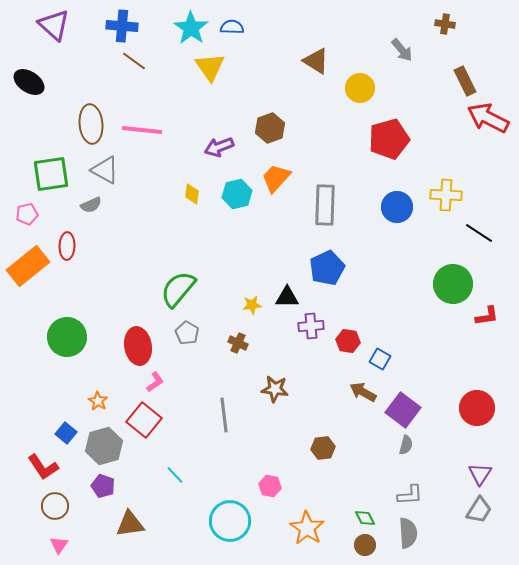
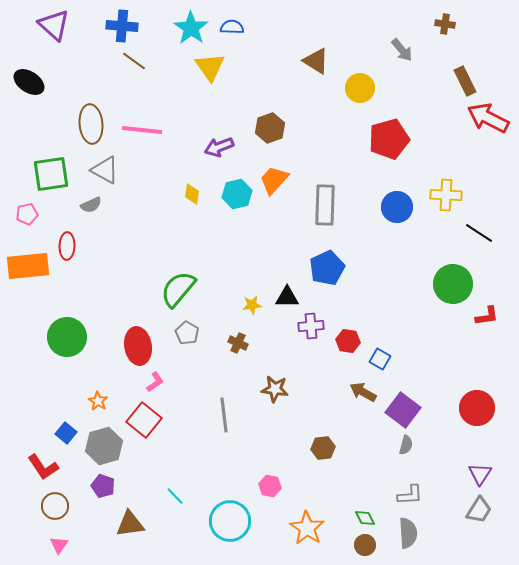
orange trapezoid at (276, 178): moved 2 px left, 2 px down
orange rectangle at (28, 266): rotated 33 degrees clockwise
cyan line at (175, 475): moved 21 px down
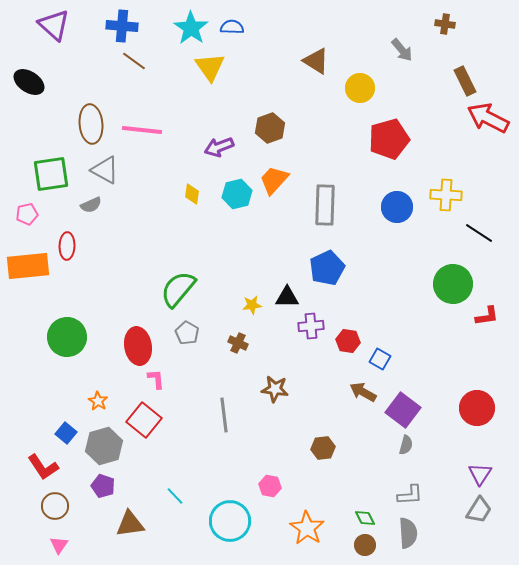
pink L-shape at (155, 382): moved 1 px right, 3 px up; rotated 60 degrees counterclockwise
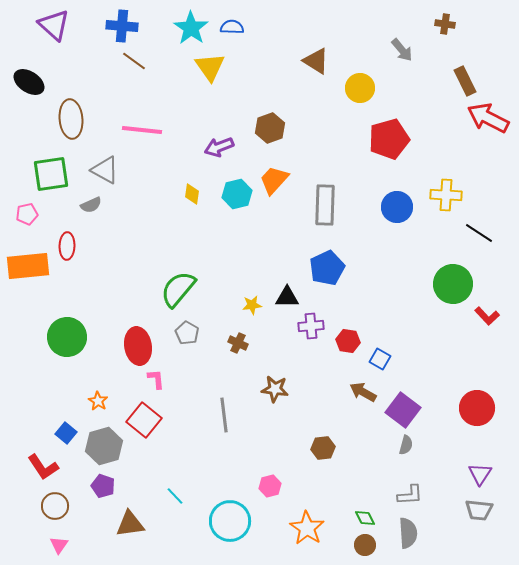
brown ellipse at (91, 124): moved 20 px left, 5 px up
red L-shape at (487, 316): rotated 55 degrees clockwise
pink hexagon at (270, 486): rotated 25 degrees counterclockwise
gray trapezoid at (479, 510): rotated 64 degrees clockwise
